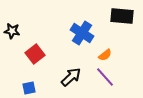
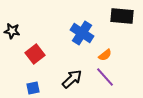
black arrow: moved 1 px right, 2 px down
blue square: moved 4 px right
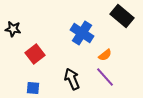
black rectangle: rotated 35 degrees clockwise
black star: moved 1 px right, 2 px up
black arrow: rotated 70 degrees counterclockwise
blue square: rotated 16 degrees clockwise
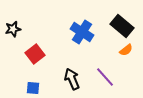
black rectangle: moved 10 px down
black star: rotated 21 degrees counterclockwise
blue cross: moved 1 px up
orange semicircle: moved 21 px right, 5 px up
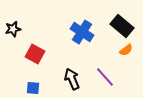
red square: rotated 24 degrees counterclockwise
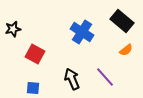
black rectangle: moved 5 px up
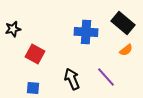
black rectangle: moved 1 px right, 2 px down
blue cross: moved 4 px right; rotated 30 degrees counterclockwise
purple line: moved 1 px right
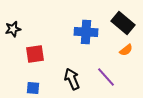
red square: rotated 36 degrees counterclockwise
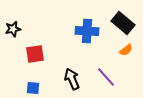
blue cross: moved 1 px right, 1 px up
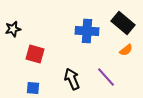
red square: rotated 24 degrees clockwise
